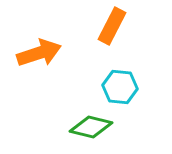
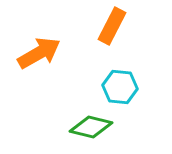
orange arrow: rotated 12 degrees counterclockwise
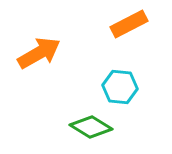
orange rectangle: moved 17 px right, 2 px up; rotated 36 degrees clockwise
green diamond: rotated 18 degrees clockwise
